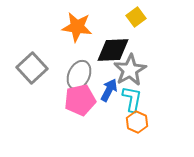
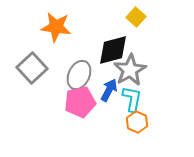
yellow square: rotated 12 degrees counterclockwise
orange star: moved 21 px left
black diamond: rotated 12 degrees counterclockwise
pink pentagon: moved 2 px down
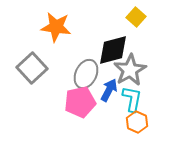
gray ellipse: moved 7 px right, 1 px up
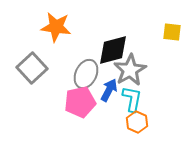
yellow square: moved 36 px right, 15 px down; rotated 36 degrees counterclockwise
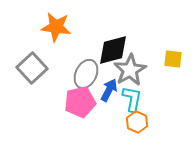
yellow square: moved 1 px right, 27 px down
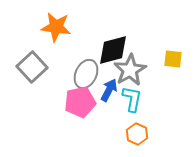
gray square: moved 1 px up
orange hexagon: moved 12 px down
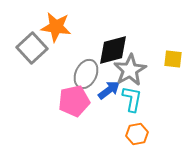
gray square: moved 19 px up
blue arrow: rotated 25 degrees clockwise
pink pentagon: moved 6 px left, 1 px up
orange hexagon: rotated 25 degrees clockwise
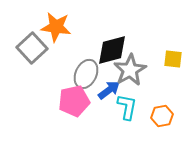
black diamond: moved 1 px left
cyan L-shape: moved 5 px left, 8 px down
orange hexagon: moved 25 px right, 18 px up
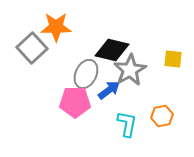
orange star: rotated 8 degrees counterclockwise
black diamond: rotated 28 degrees clockwise
pink pentagon: moved 1 px right, 1 px down; rotated 12 degrees clockwise
cyan L-shape: moved 17 px down
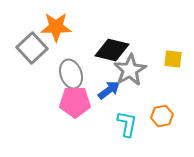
gray ellipse: moved 15 px left; rotated 44 degrees counterclockwise
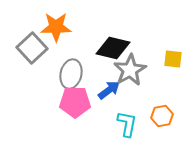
black diamond: moved 1 px right, 2 px up
gray ellipse: rotated 32 degrees clockwise
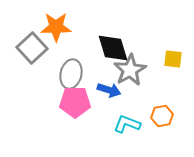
black diamond: rotated 60 degrees clockwise
blue arrow: rotated 55 degrees clockwise
cyan L-shape: rotated 80 degrees counterclockwise
